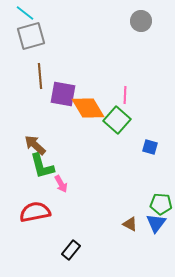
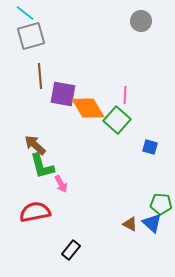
blue triangle: moved 4 px left; rotated 25 degrees counterclockwise
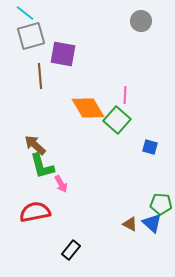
purple square: moved 40 px up
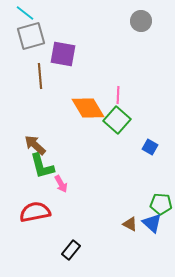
pink line: moved 7 px left
blue square: rotated 14 degrees clockwise
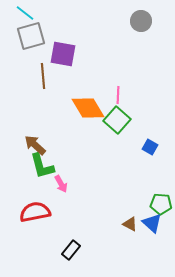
brown line: moved 3 px right
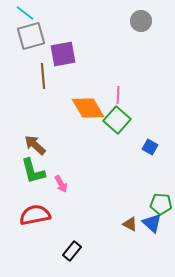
purple square: rotated 20 degrees counterclockwise
green L-shape: moved 9 px left, 5 px down
red semicircle: moved 3 px down
black rectangle: moved 1 px right, 1 px down
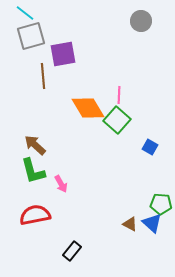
pink line: moved 1 px right
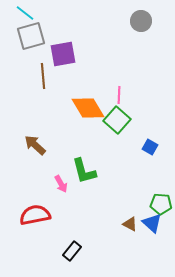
green L-shape: moved 51 px right
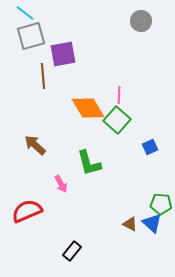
blue square: rotated 35 degrees clockwise
green L-shape: moved 5 px right, 8 px up
red semicircle: moved 8 px left, 4 px up; rotated 12 degrees counterclockwise
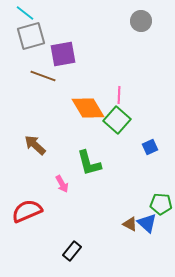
brown line: rotated 65 degrees counterclockwise
pink arrow: moved 1 px right
blue triangle: moved 5 px left
